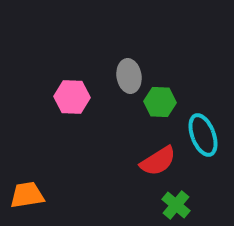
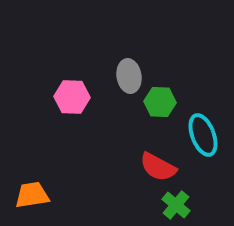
red semicircle: moved 6 px down; rotated 60 degrees clockwise
orange trapezoid: moved 5 px right
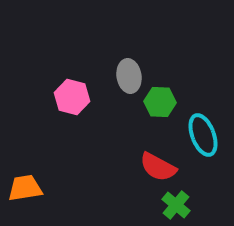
pink hexagon: rotated 12 degrees clockwise
orange trapezoid: moved 7 px left, 7 px up
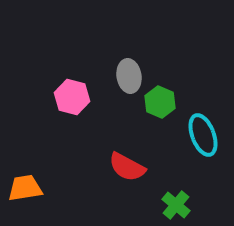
green hexagon: rotated 20 degrees clockwise
red semicircle: moved 31 px left
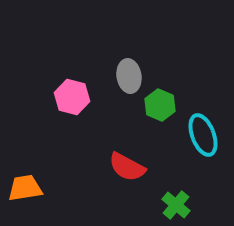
green hexagon: moved 3 px down
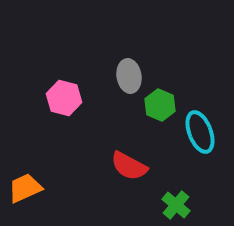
pink hexagon: moved 8 px left, 1 px down
cyan ellipse: moved 3 px left, 3 px up
red semicircle: moved 2 px right, 1 px up
orange trapezoid: rotated 15 degrees counterclockwise
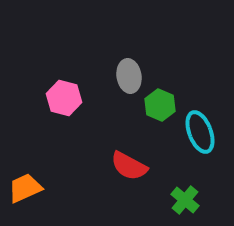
green cross: moved 9 px right, 5 px up
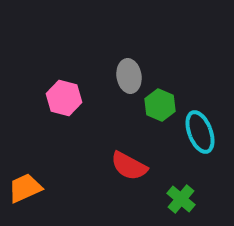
green cross: moved 4 px left, 1 px up
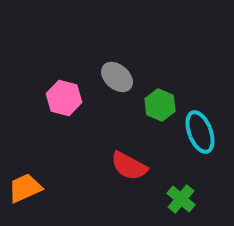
gray ellipse: moved 12 px left, 1 px down; rotated 40 degrees counterclockwise
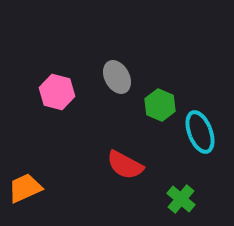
gray ellipse: rotated 20 degrees clockwise
pink hexagon: moved 7 px left, 6 px up
red semicircle: moved 4 px left, 1 px up
